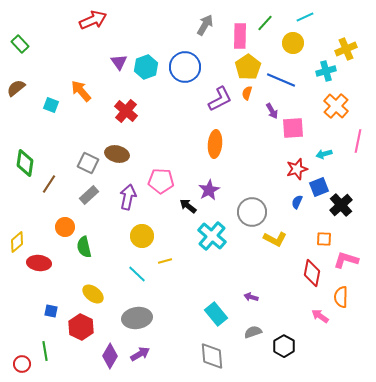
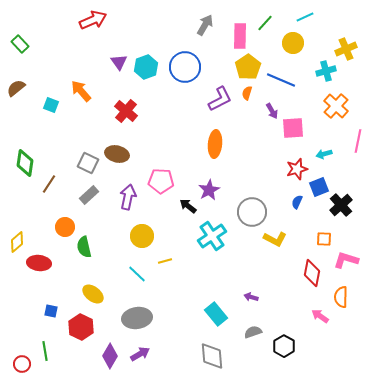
cyan cross at (212, 236): rotated 16 degrees clockwise
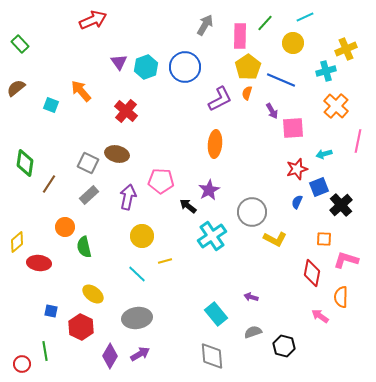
black hexagon at (284, 346): rotated 15 degrees counterclockwise
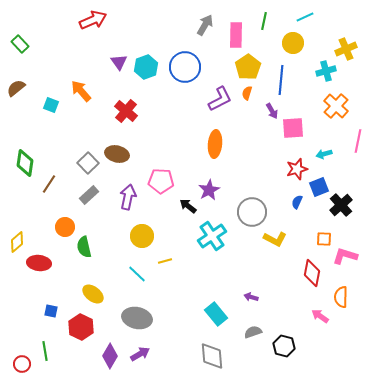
green line at (265, 23): moved 1 px left, 2 px up; rotated 30 degrees counterclockwise
pink rectangle at (240, 36): moved 4 px left, 1 px up
blue line at (281, 80): rotated 72 degrees clockwise
gray square at (88, 163): rotated 20 degrees clockwise
pink L-shape at (346, 260): moved 1 px left, 4 px up
gray ellipse at (137, 318): rotated 20 degrees clockwise
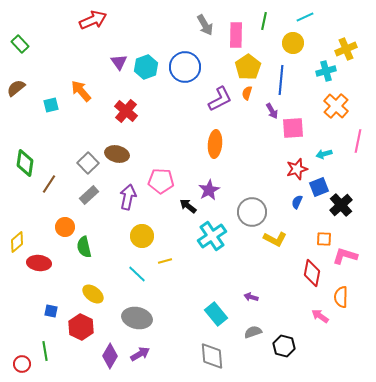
gray arrow at (205, 25): rotated 120 degrees clockwise
cyan square at (51, 105): rotated 35 degrees counterclockwise
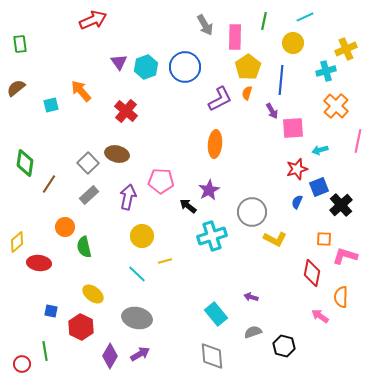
pink rectangle at (236, 35): moved 1 px left, 2 px down
green rectangle at (20, 44): rotated 36 degrees clockwise
cyan arrow at (324, 154): moved 4 px left, 4 px up
cyan cross at (212, 236): rotated 16 degrees clockwise
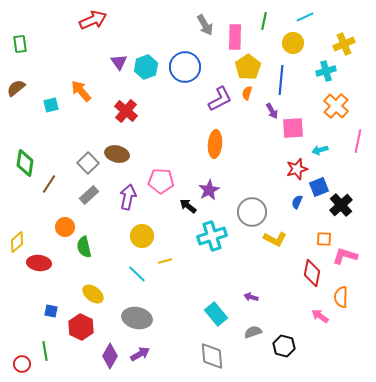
yellow cross at (346, 49): moved 2 px left, 5 px up
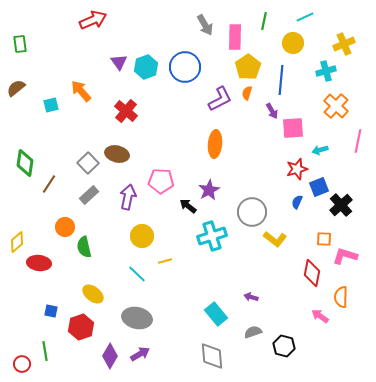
yellow L-shape at (275, 239): rotated 10 degrees clockwise
red hexagon at (81, 327): rotated 15 degrees clockwise
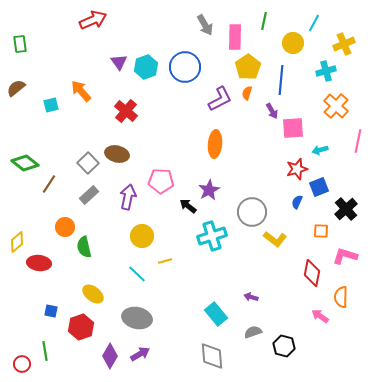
cyan line at (305, 17): moved 9 px right, 6 px down; rotated 36 degrees counterclockwise
green diamond at (25, 163): rotated 60 degrees counterclockwise
black cross at (341, 205): moved 5 px right, 4 px down
orange square at (324, 239): moved 3 px left, 8 px up
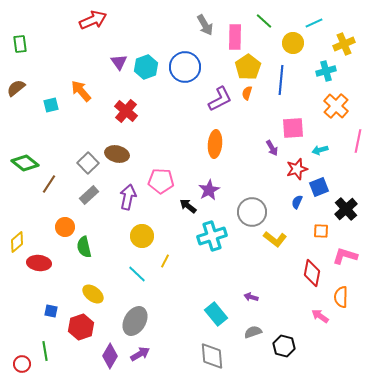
green line at (264, 21): rotated 60 degrees counterclockwise
cyan line at (314, 23): rotated 36 degrees clockwise
purple arrow at (272, 111): moved 37 px down
yellow line at (165, 261): rotated 48 degrees counterclockwise
gray ellipse at (137, 318): moved 2 px left, 3 px down; rotated 72 degrees counterclockwise
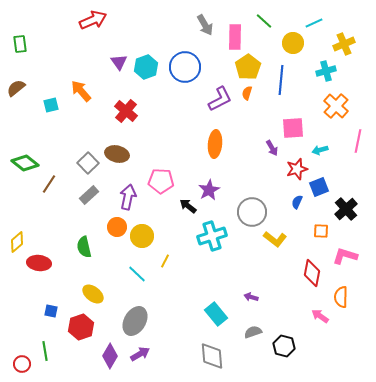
orange circle at (65, 227): moved 52 px right
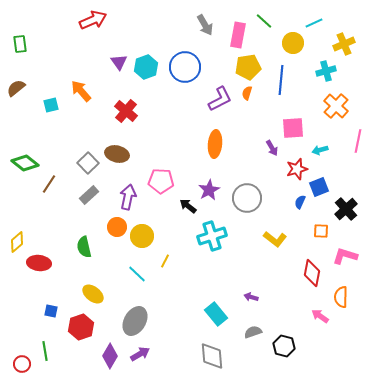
pink rectangle at (235, 37): moved 3 px right, 2 px up; rotated 10 degrees clockwise
yellow pentagon at (248, 67): rotated 25 degrees clockwise
blue semicircle at (297, 202): moved 3 px right
gray circle at (252, 212): moved 5 px left, 14 px up
